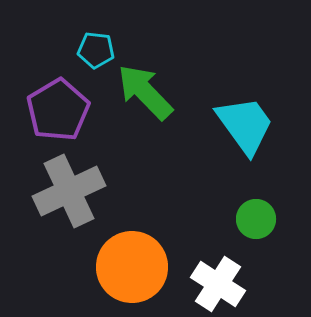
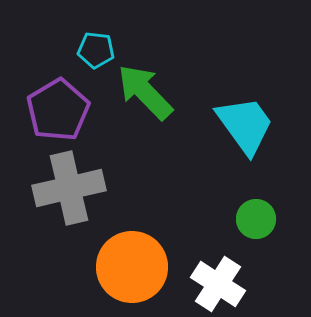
gray cross: moved 3 px up; rotated 12 degrees clockwise
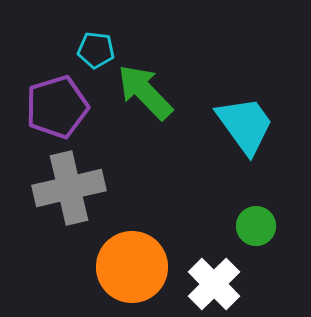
purple pentagon: moved 1 px left, 3 px up; rotated 14 degrees clockwise
green circle: moved 7 px down
white cross: moved 4 px left; rotated 12 degrees clockwise
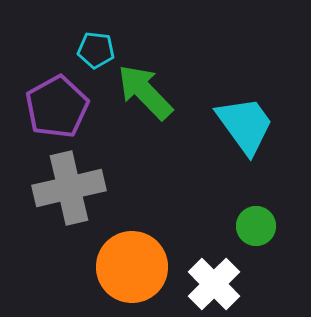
purple pentagon: rotated 12 degrees counterclockwise
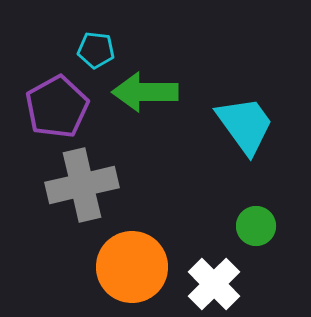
green arrow: rotated 46 degrees counterclockwise
gray cross: moved 13 px right, 3 px up
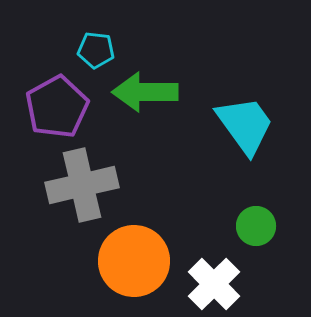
orange circle: moved 2 px right, 6 px up
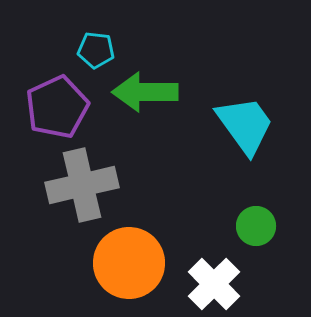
purple pentagon: rotated 4 degrees clockwise
orange circle: moved 5 px left, 2 px down
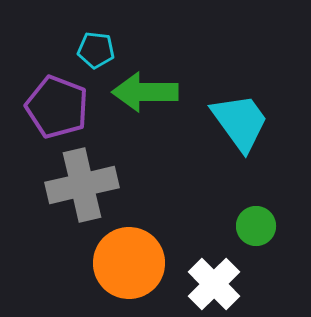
purple pentagon: rotated 26 degrees counterclockwise
cyan trapezoid: moved 5 px left, 3 px up
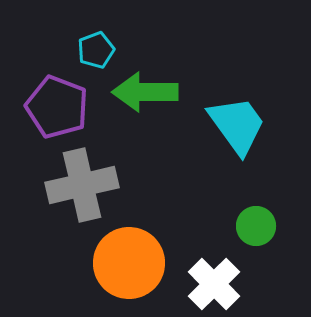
cyan pentagon: rotated 27 degrees counterclockwise
cyan trapezoid: moved 3 px left, 3 px down
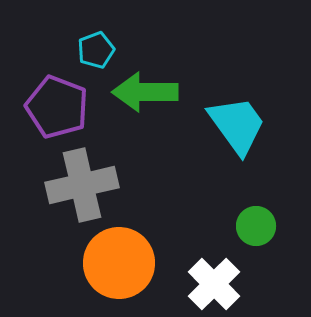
orange circle: moved 10 px left
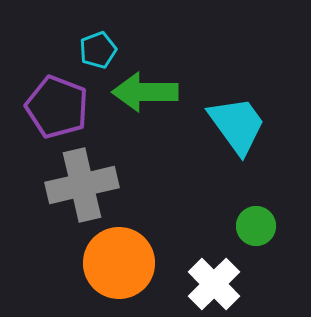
cyan pentagon: moved 2 px right
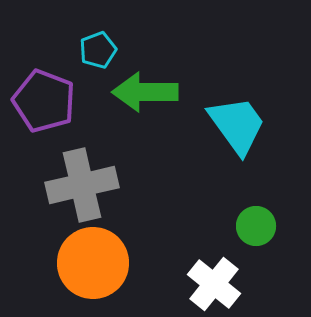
purple pentagon: moved 13 px left, 6 px up
orange circle: moved 26 px left
white cross: rotated 6 degrees counterclockwise
